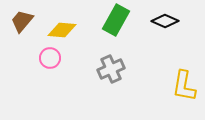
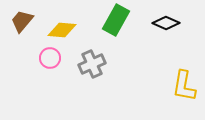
black diamond: moved 1 px right, 2 px down
gray cross: moved 19 px left, 5 px up
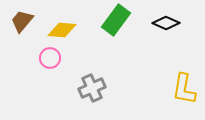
green rectangle: rotated 8 degrees clockwise
gray cross: moved 24 px down
yellow L-shape: moved 3 px down
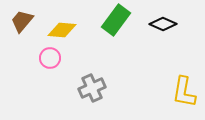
black diamond: moved 3 px left, 1 px down
yellow L-shape: moved 3 px down
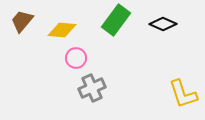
pink circle: moved 26 px right
yellow L-shape: moved 1 px left, 2 px down; rotated 28 degrees counterclockwise
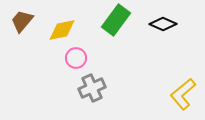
yellow diamond: rotated 16 degrees counterclockwise
yellow L-shape: rotated 68 degrees clockwise
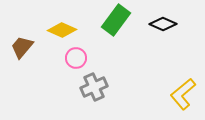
brown trapezoid: moved 26 px down
yellow diamond: rotated 36 degrees clockwise
gray cross: moved 2 px right, 1 px up
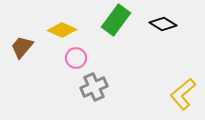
black diamond: rotated 8 degrees clockwise
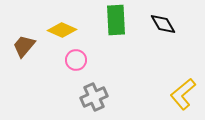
green rectangle: rotated 40 degrees counterclockwise
black diamond: rotated 28 degrees clockwise
brown trapezoid: moved 2 px right, 1 px up
pink circle: moved 2 px down
gray cross: moved 10 px down
